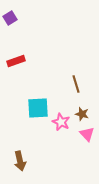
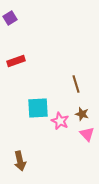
pink star: moved 1 px left, 1 px up
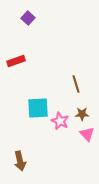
purple square: moved 18 px right; rotated 16 degrees counterclockwise
brown star: rotated 16 degrees counterclockwise
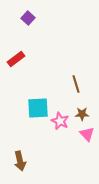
red rectangle: moved 2 px up; rotated 18 degrees counterclockwise
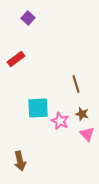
brown star: rotated 16 degrees clockwise
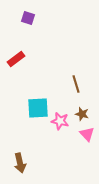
purple square: rotated 24 degrees counterclockwise
pink star: rotated 12 degrees counterclockwise
brown arrow: moved 2 px down
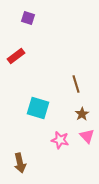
red rectangle: moved 3 px up
cyan square: rotated 20 degrees clockwise
brown star: rotated 24 degrees clockwise
pink star: moved 19 px down
pink triangle: moved 2 px down
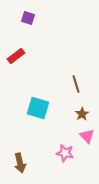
pink star: moved 5 px right, 13 px down
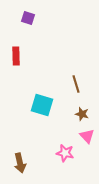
red rectangle: rotated 54 degrees counterclockwise
cyan square: moved 4 px right, 3 px up
brown star: rotated 24 degrees counterclockwise
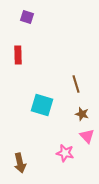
purple square: moved 1 px left, 1 px up
red rectangle: moved 2 px right, 1 px up
